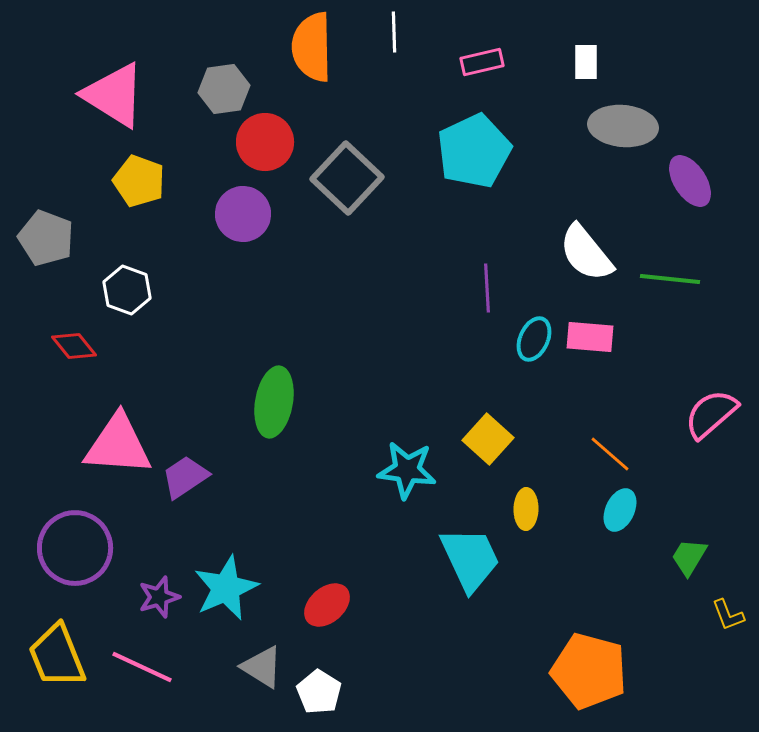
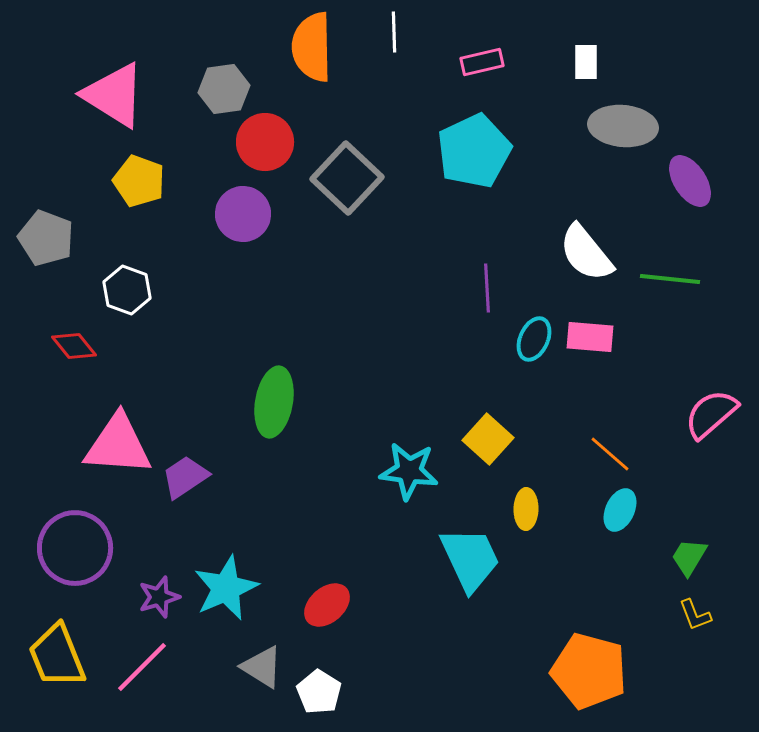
cyan star at (407, 470): moved 2 px right, 1 px down
yellow L-shape at (728, 615): moved 33 px left
pink line at (142, 667): rotated 70 degrees counterclockwise
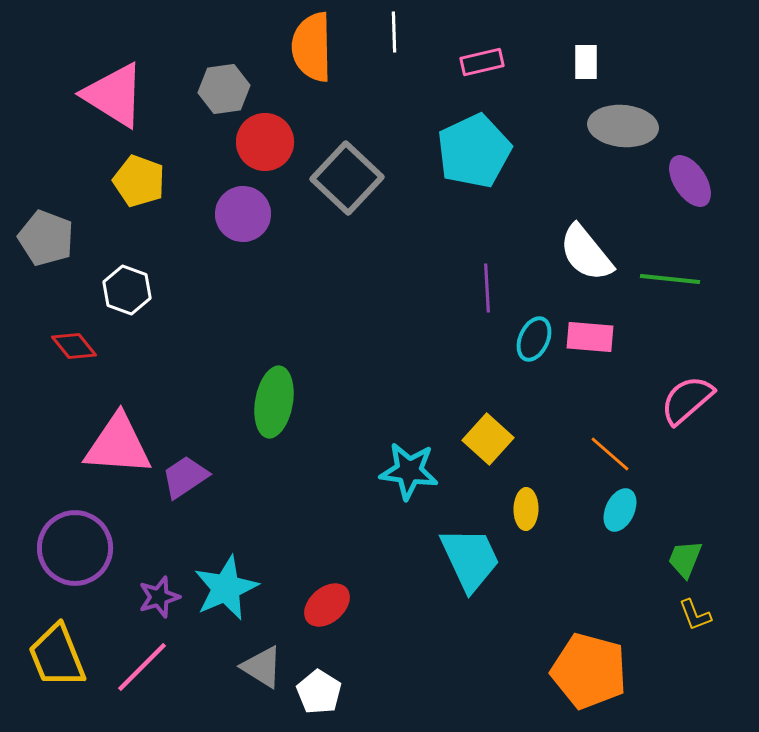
pink semicircle at (711, 414): moved 24 px left, 14 px up
green trapezoid at (689, 557): moved 4 px left, 2 px down; rotated 9 degrees counterclockwise
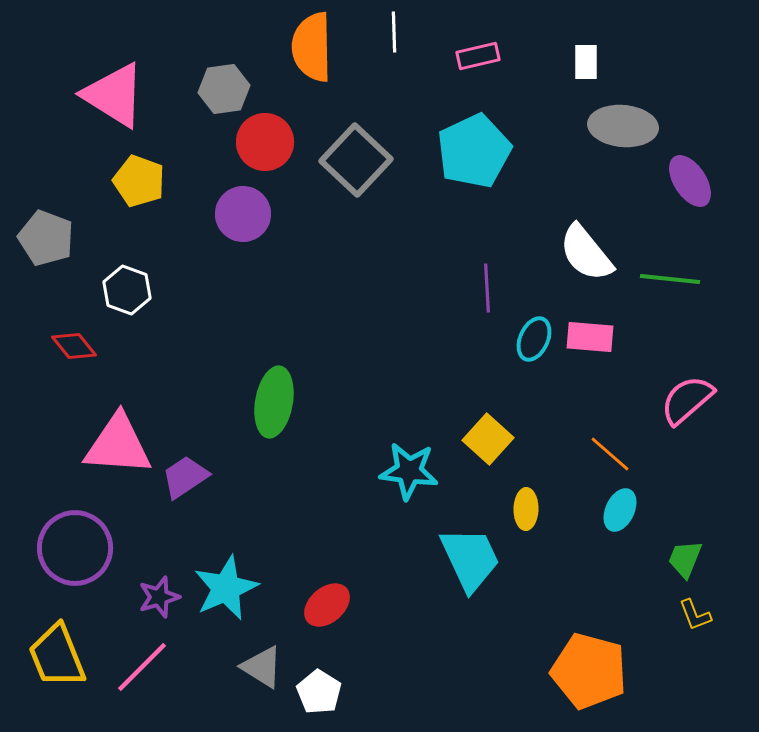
pink rectangle at (482, 62): moved 4 px left, 6 px up
gray square at (347, 178): moved 9 px right, 18 px up
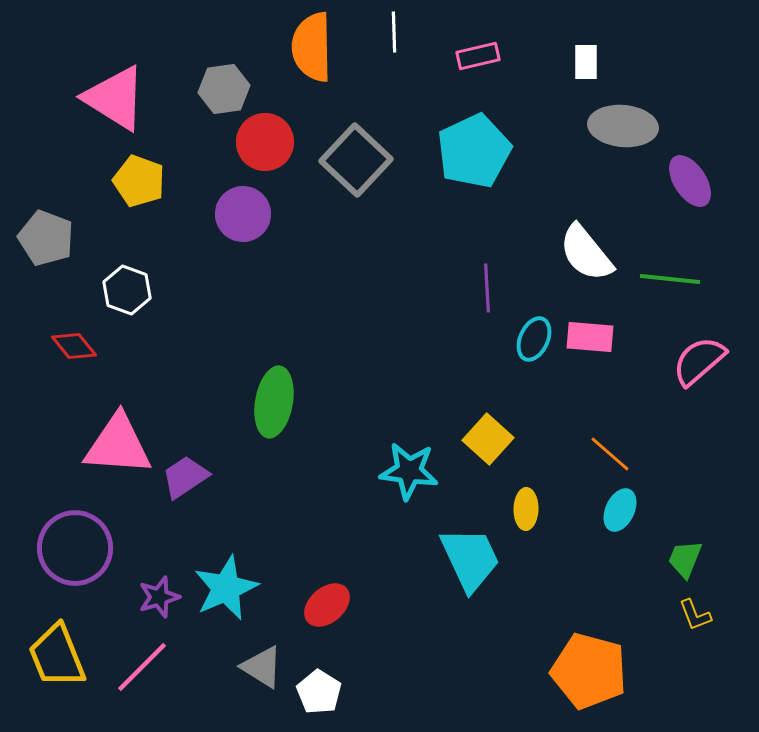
pink triangle at (114, 95): moved 1 px right, 3 px down
pink semicircle at (687, 400): moved 12 px right, 39 px up
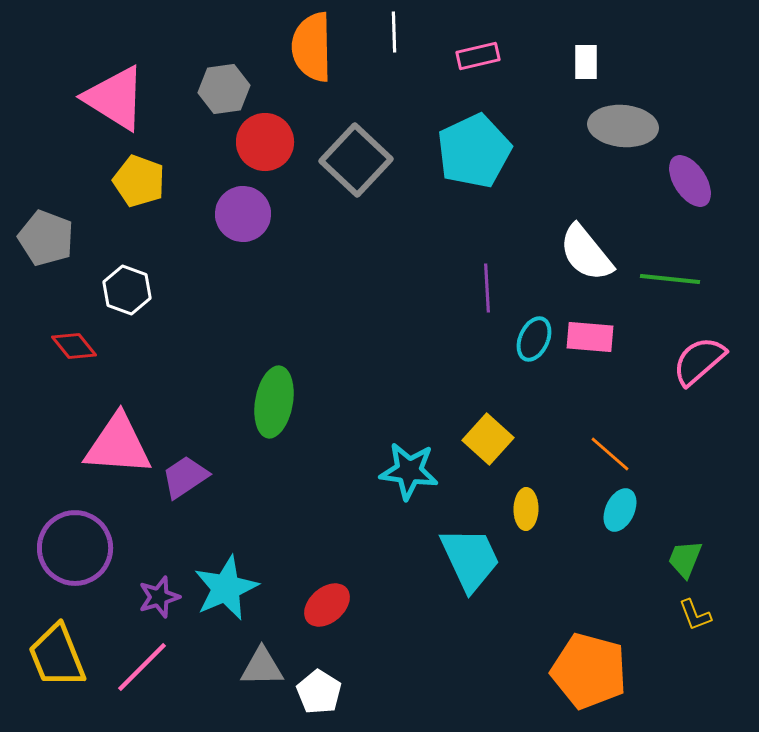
gray triangle at (262, 667): rotated 33 degrees counterclockwise
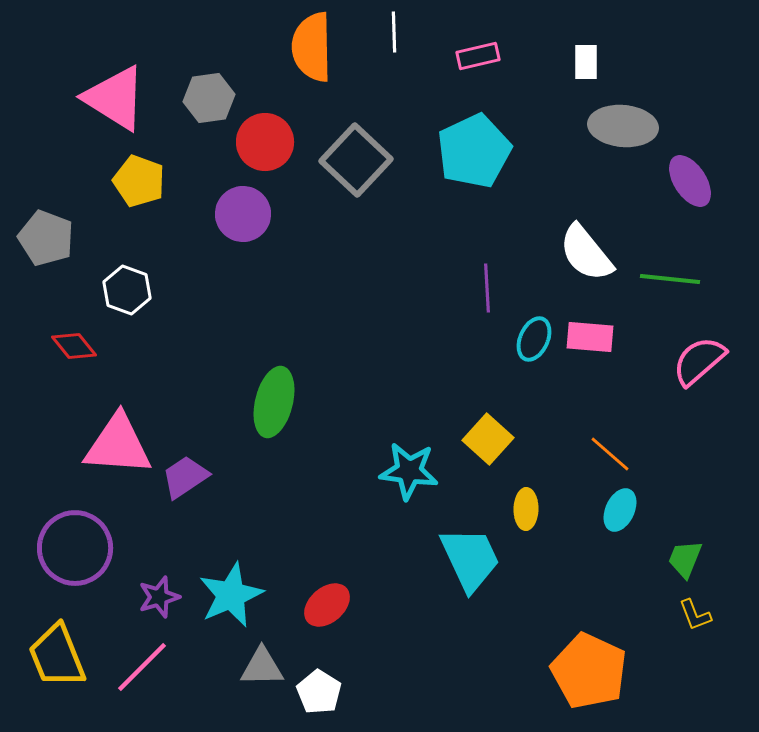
gray hexagon at (224, 89): moved 15 px left, 9 px down
green ellipse at (274, 402): rotated 4 degrees clockwise
cyan star at (226, 588): moved 5 px right, 7 px down
orange pentagon at (589, 671): rotated 10 degrees clockwise
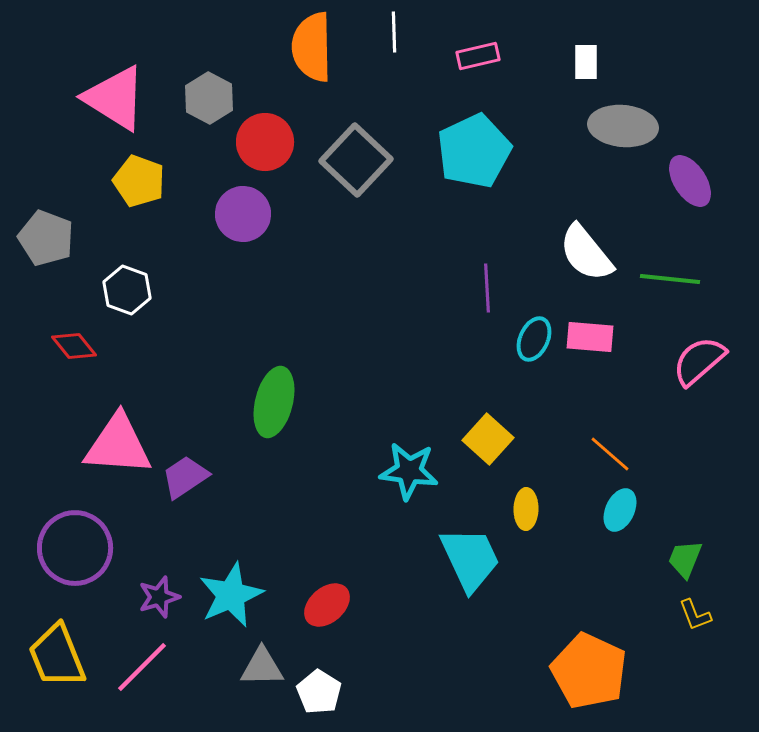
gray hexagon at (209, 98): rotated 24 degrees counterclockwise
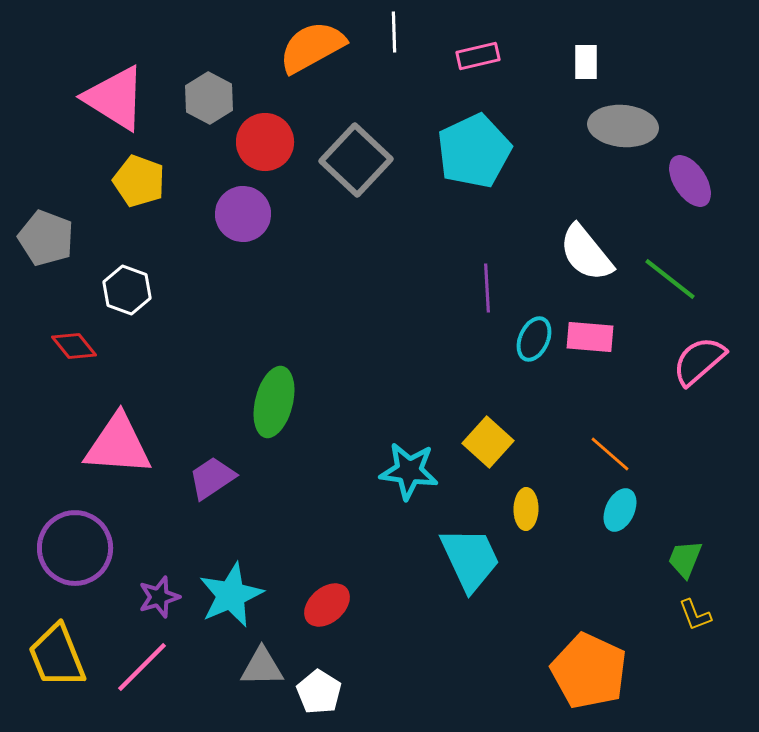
orange semicircle at (312, 47): rotated 62 degrees clockwise
green line at (670, 279): rotated 32 degrees clockwise
yellow square at (488, 439): moved 3 px down
purple trapezoid at (185, 477): moved 27 px right, 1 px down
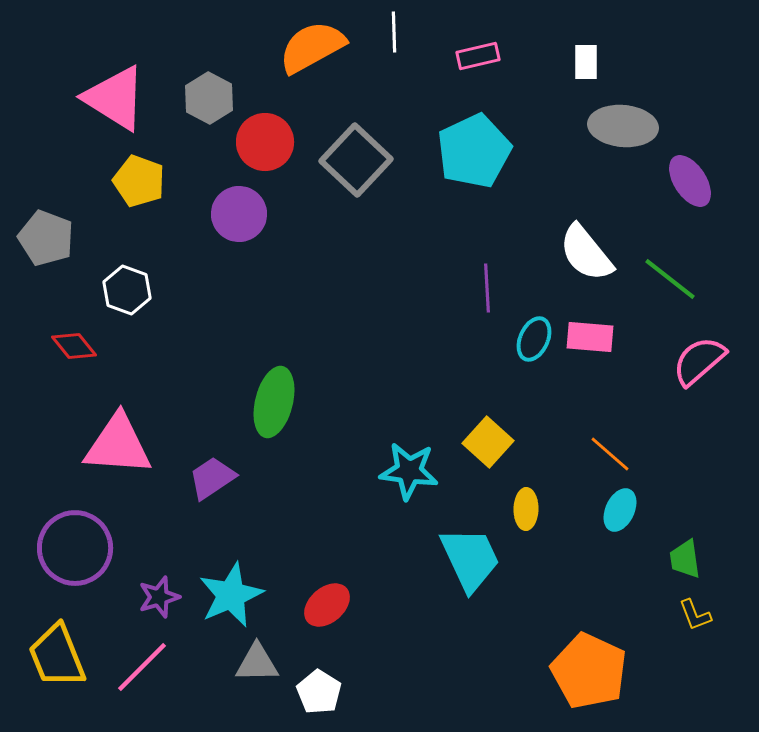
purple circle at (243, 214): moved 4 px left
green trapezoid at (685, 559): rotated 30 degrees counterclockwise
gray triangle at (262, 667): moved 5 px left, 4 px up
